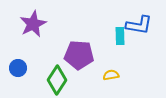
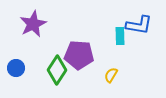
blue circle: moved 2 px left
yellow semicircle: rotated 49 degrees counterclockwise
green diamond: moved 10 px up
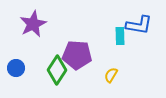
purple pentagon: moved 2 px left
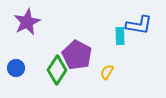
purple star: moved 6 px left, 2 px up
purple pentagon: rotated 24 degrees clockwise
yellow semicircle: moved 4 px left, 3 px up
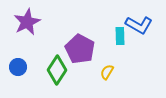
blue L-shape: rotated 20 degrees clockwise
purple pentagon: moved 3 px right, 6 px up
blue circle: moved 2 px right, 1 px up
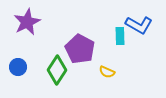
yellow semicircle: rotated 98 degrees counterclockwise
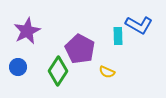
purple star: moved 9 px down
cyan rectangle: moved 2 px left
green diamond: moved 1 px right, 1 px down
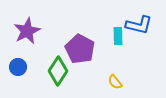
blue L-shape: rotated 16 degrees counterclockwise
yellow semicircle: moved 8 px right, 10 px down; rotated 28 degrees clockwise
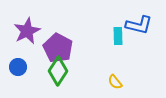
purple pentagon: moved 22 px left, 1 px up
